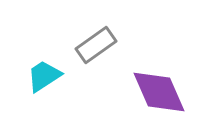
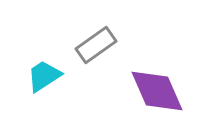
purple diamond: moved 2 px left, 1 px up
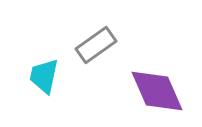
cyan trapezoid: rotated 45 degrees counterclockwise
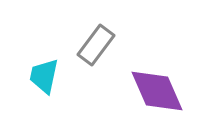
gray rectangle: rotated 18 degrees counterclockwise
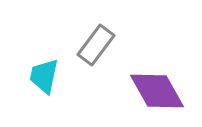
purple diamond: rotated 6 degrees counterclockwise
